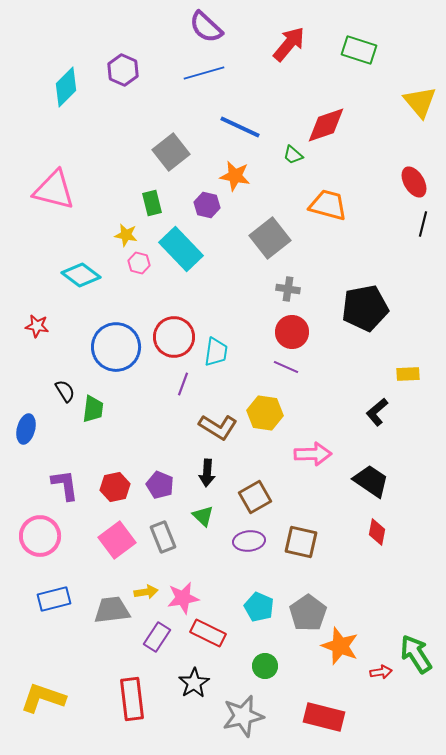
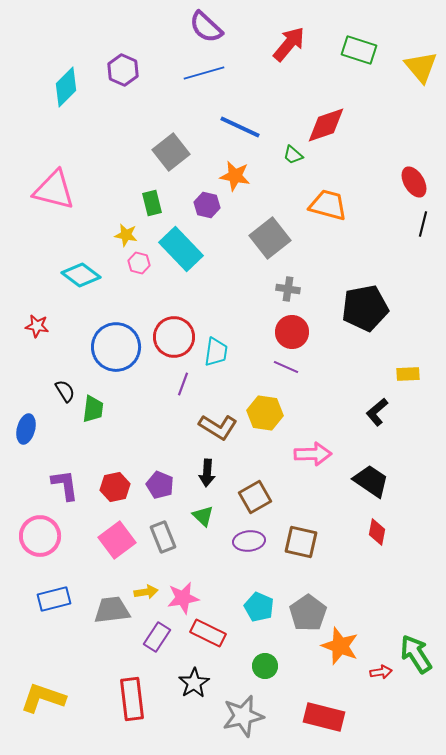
yellow triangle at (420, 102): moved 1 px right, 35 px up
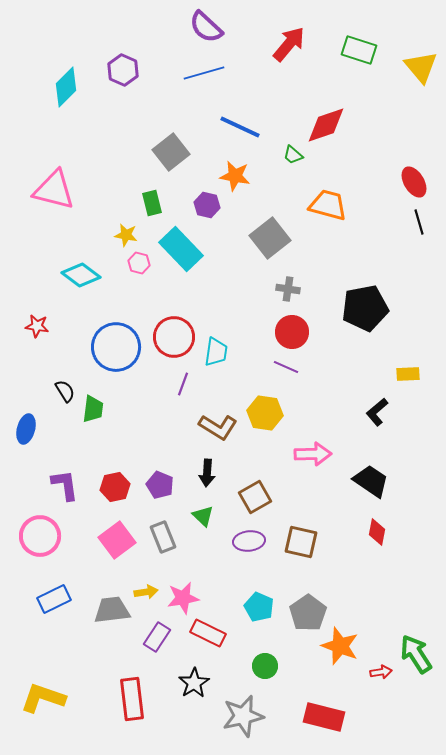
black line at (423, 224): moved 4 px left, 2 px up; rotated 30 degrees counterclockwise
blue rectangle at (54, 599): rotated 12 degrees counterclockwise
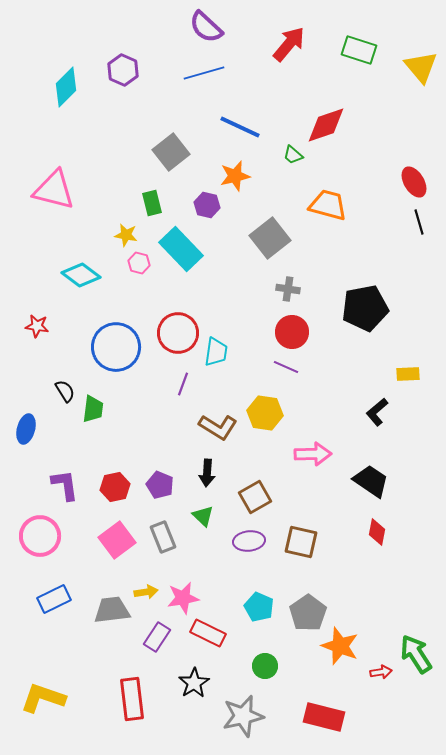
orange star at (235, 176): rotated 24 degrees counterclockwise
red circle at (174, 337): moved 4 px right, 4 px up
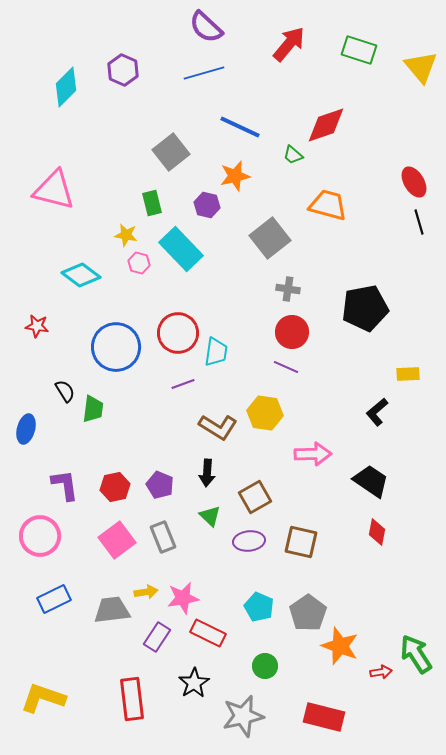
purple line at (183, 384): rotated 50 degrees clockwise
green triangle at (203, 516): moved 7 px right
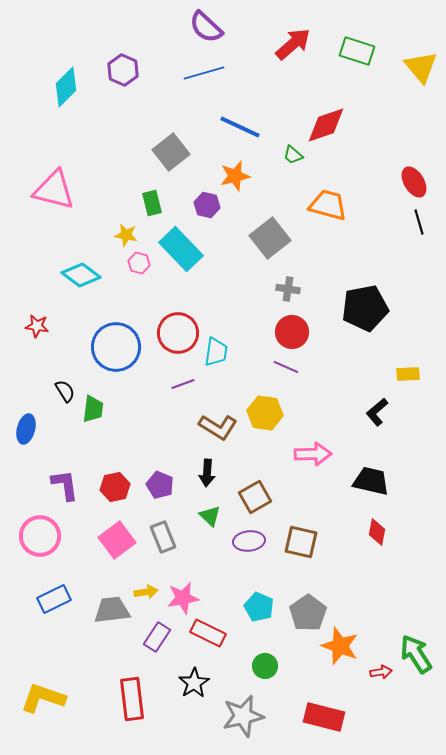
red arrow at (289, 44): moved 4 px right; rotated 9 degrees clockwise
green rectangle at (359, 50): moved 2 px left, 1 px down
black trapezoid at (371, 481): rotated 21 degrees counterclockwise
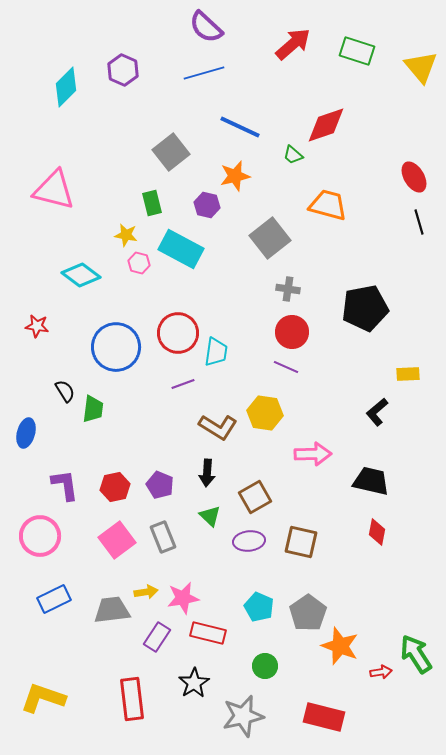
red ellipse at (414, 182): moved 5 px up
cyan rectangle at (181, 249): rotated 18 degrees counterclockwise
blue ellipse at (26, 429): moved 4 px down
red rectangle at (208, 633): rotated 12 degrees counterclockwise
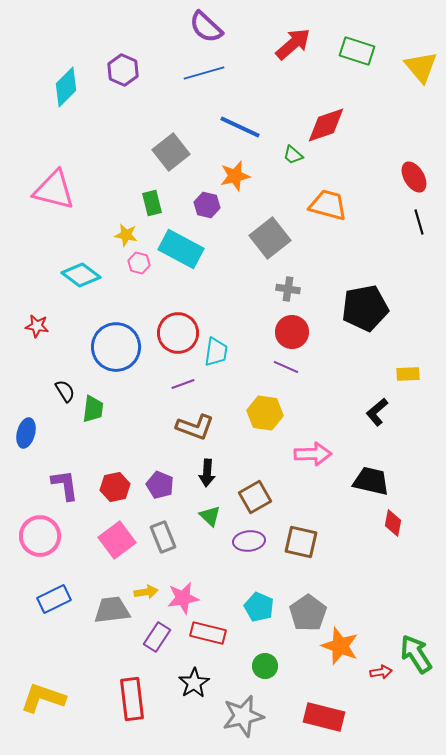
brown L-shape at (218, 427): moved 23 px left; rotated 12 degrees counterclockwise
red diamond at (377, 532): moved 16 px right, 9 px up
